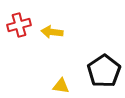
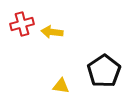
red cross: moved 3 px right, 1 px up
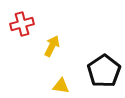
yellow arrow: moved 14 px down; rotated 110 degrees clockwise
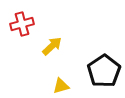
yellow arrow: rotated 20 degrees clockwise
yellow triangle: rotated 24 degrees counterclockwise
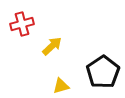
black pentagon: moved 1 px left, 1 px down
